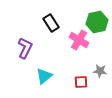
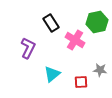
pink cross: moved 4 px left
purple L-shape: moved 3 px right
gray star: moved 1 px up
cyan triangle: moved 8 px right, 2 px up
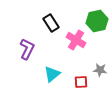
green hexagon: moved 1 px up
pink cross: moved 1 px right
purple L-shape: moved 1 px left, 1 px down
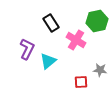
cyan triangle: moved 4 px left, 13 px up
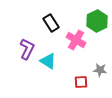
green hexagon: rotated 15 degrees counterclockwise
cyan triangle: rotated 48 degrees counterclockwise
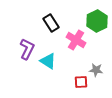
gray star: moved 4 px left
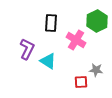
black rectangle: rotated 36 degrees clockwise
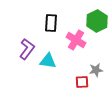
purple L-shape: rotated 10 degrees clockwise
cyan triangle: rotated 24 degrees counterclockwise
gray star: rotated 16 degrees counterclockwise
red square: moved 1 px right
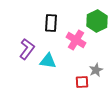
gray star: rotated 16 degrees counterclockwise
